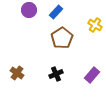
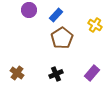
blue rectangle: moved 3 px down
purple rectangle: moved 2 px up
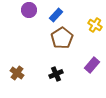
purple rectangle: moved 8 px up
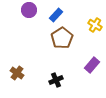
black cross: moved 6 px down
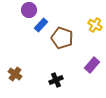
blue rectangle: moved 15 px left, 10 px down
brown pentagon: rotated 20 degrees counterclockwise
brown cross: moved 2 px left, 1 px down
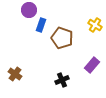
blue rectangle: rotated 24 degrees counterclockwise
black cross: moved 6 px right
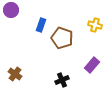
purple circle: moved 18 px left
yellow cross: rotated 16 degrees counterclockwise
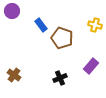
purple circle: moved 1 px right, 1 px down
blue rectangle: rotated 56 degrees counterclockwise
purple rectangle: moved 1 px left, 1 px down
brown cross: moved 1 px left, 1 px down
black cross: moved 2 px left, 2 px up
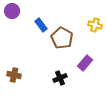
brown pentagon: rotated 10 degrees clockwise
purple rectangle: moved 6 px left, 3 px up
brown cross: rotated 24 degrees counterclockwise
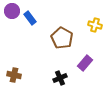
blue rectangle: moved 11 px left, 7 px up
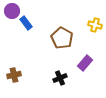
blue rectangle: moved 4 px left, 5 px down
brown cross: rotated 24 degrees counterclockwise
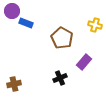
blue rectangle: rotated 32 degrees counterclockwise
purple rectangle: moved 1 px left, 1 px up
brown cross: moved 9 px down
